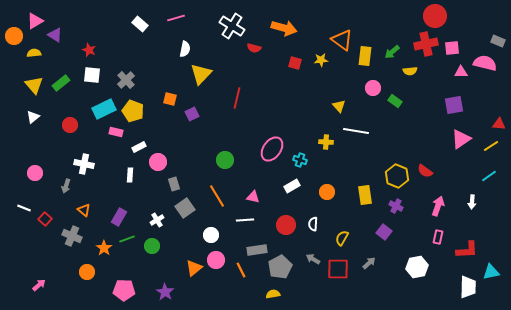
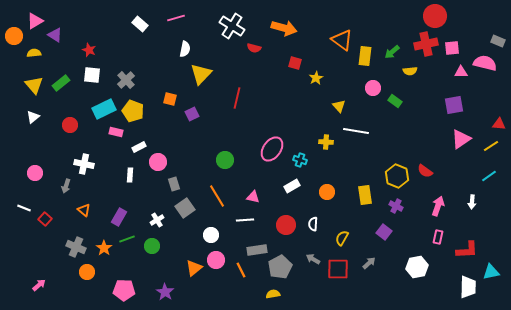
yellow star at (321, 60): moved 5 px left, 18 px down; rotated 24 degrees counterclockwise
gray cross at (72, 236): moved 4 px right, 11 px down
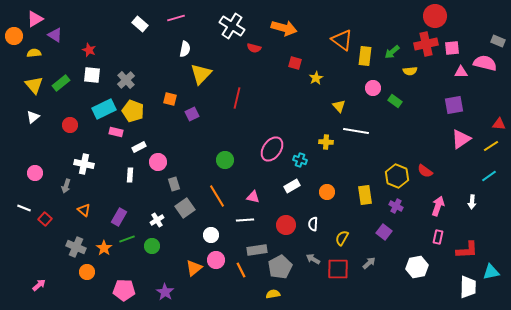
pink triangle at (35, 21): moved 2 px up
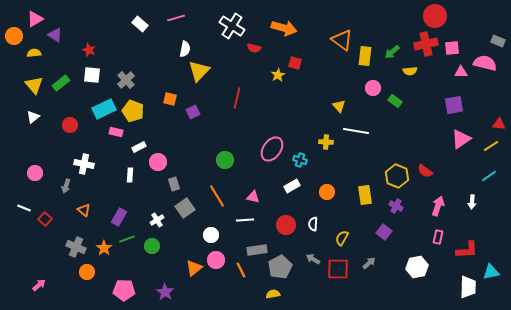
yellow triangle at (201, 74): moved 2 px left, 3 px up
yellow star at (316, 78): moved 38 px left, 3 px up
purple square at (192, 114): moved 1 px right, 2 px up
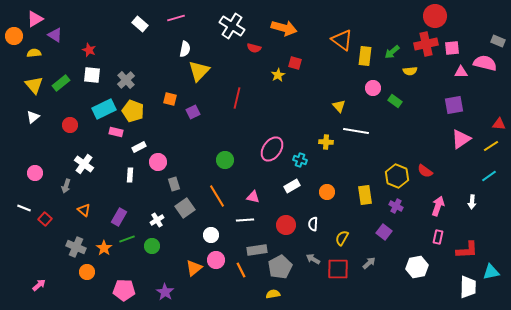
white cross at (84, 164): rotated 24 degrees clockwise
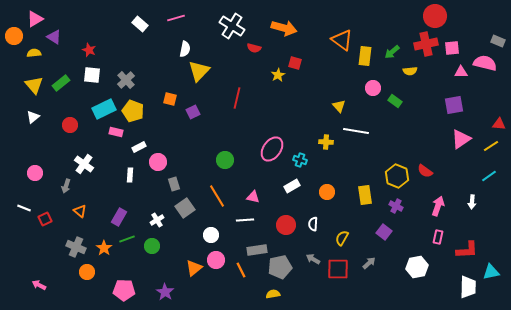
purple triangle at (55, 35): moved 1 px left, 2 px down
orange triangle at (84, 210): moved 4 px left, 1 px down
red square at (45, 219): rotated 24 degrees clockwise
gray pentagon at (280, 267): rotated 15 degrees clockwise
pink arrow at (39, 285): rotated 112 degrees counterclockwise
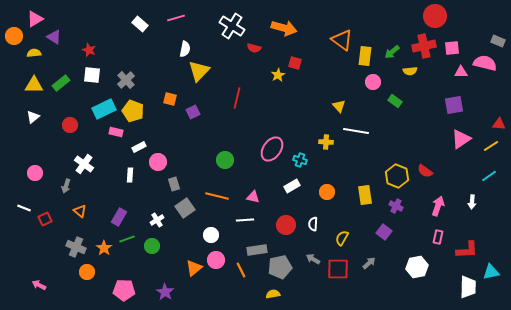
red cross at (426, 44): moved 2 px left, 2 px down
yellow triangle at (34, 85): rotated 48 degrees counterclockwise
pink circle at (373, 88): moved 6 px up
orange line at (217, 196): rotated 45 degrees counterclockwise
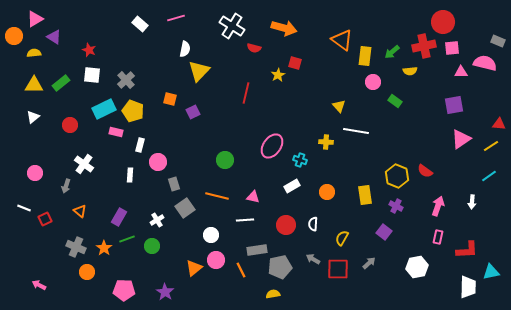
red circle at (435, 16): moved 8 px right, 6 px down
red line at (237, 98): moved 9 px right, 5 px up
white rectangle at (139, 147): moved 1 px right, 2 px up; rotated 48 degrees counterclockwise
pink ellipse at (272, 149): moved 3 px up
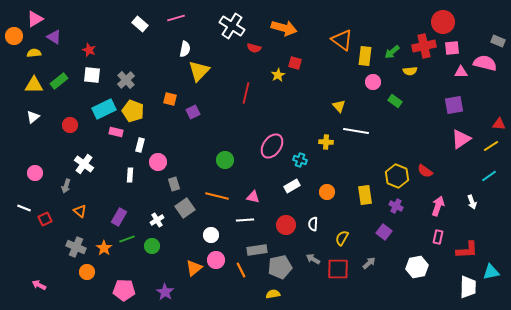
green rectangle at (61, 83): moved 2 px left, 2 px up
white arrow at (472, 202): rotated 24 degrees counterclockwise
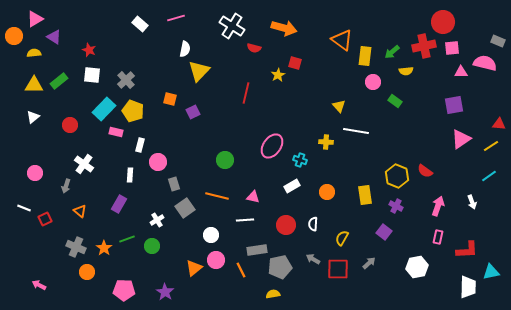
yellow semicircle at (410, 71): moved 4 px left
cyan rectangle at (104, 109): rotated 20 degrees counterclockwise
purple rectangle at (119, 217): moved 13 px up
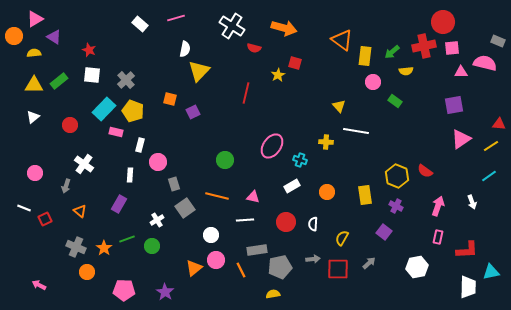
red circle at (286, 225): moved 3 px up
gray arrow at (313, 259): rotated 144 degrees clockwise
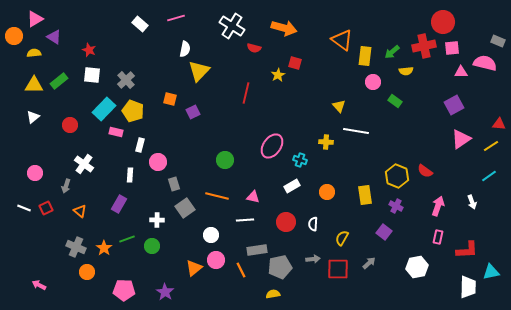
purple square at (454, 105): rotated 18 degrees counterclockwise
red square at (45, 219): moved 1 px right, 11 px up
white cross at (157, 220): rotated 32 degrees clockwise
